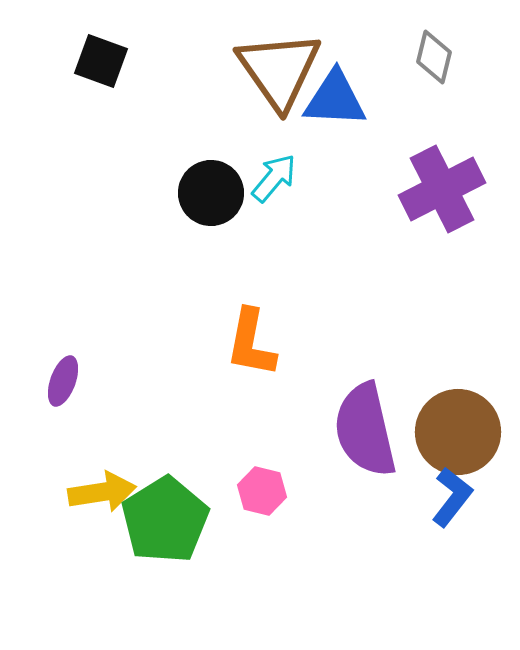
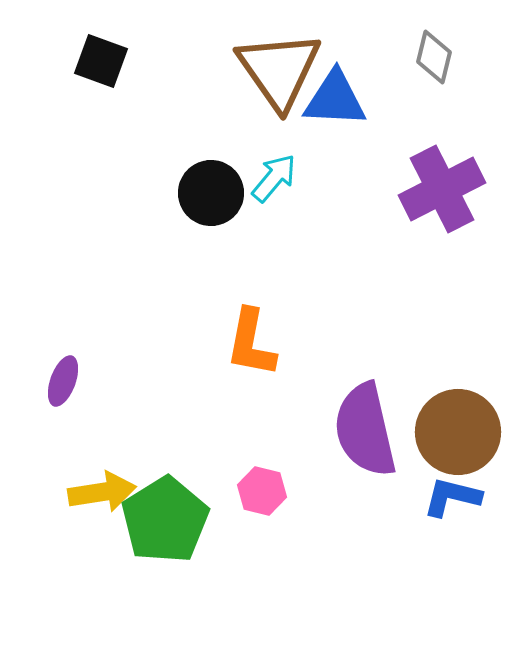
blue L-shape: rotated 114 degrees counterclockwise
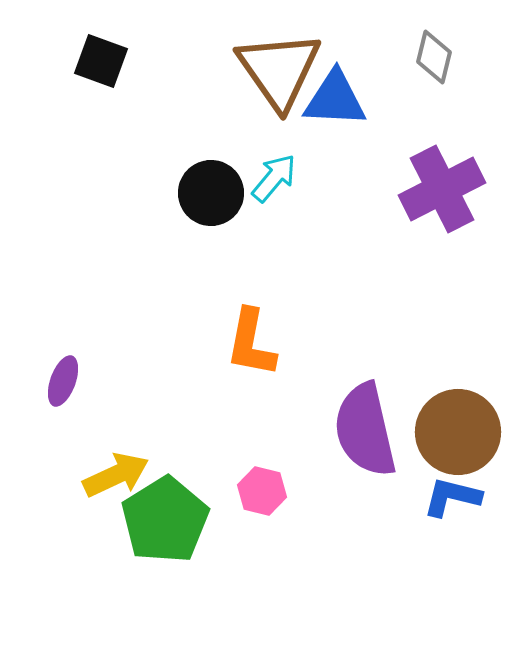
yellow arrow: moved 14 px right, 17 px up; rotated 16 degrees counterclockwise
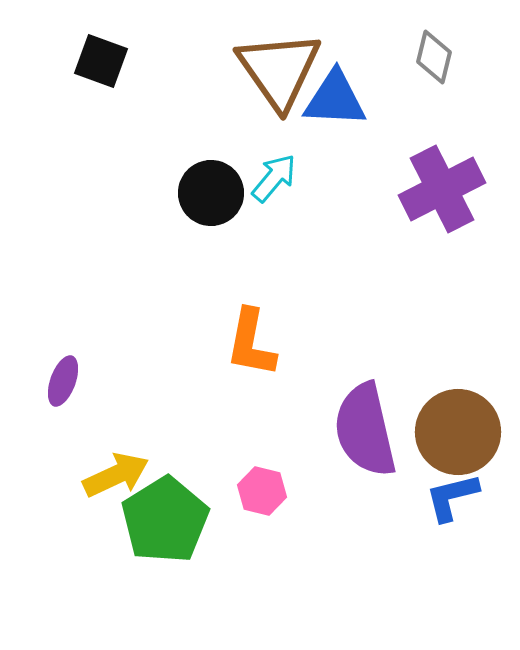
blue L-shape: rotated 28 degrees counterclockwise
